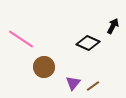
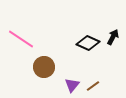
black arrow: moved 11 px down
purple triangle: moved 1 px left, 2 px down
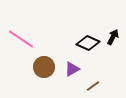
purple triangle: moved 16 px up; rotated 21 degrees clockwise
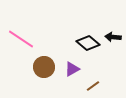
black arrow: rotated 112 degrees counterclockwise
black diamond: rotated 15 degrees clockwise
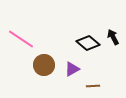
black arrow: rotated 56 degrees clockwise
brown circle: moved 2 px up
brown line: rotated 32 degrees clockwise
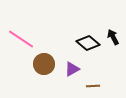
brown circle: moved 1 px up
